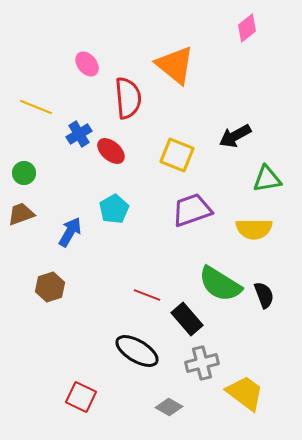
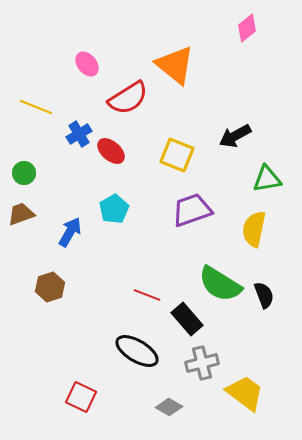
red semicircle: rotated 63 degrees clockwise
yellow semicircle: rotated 102 degrees clockwise
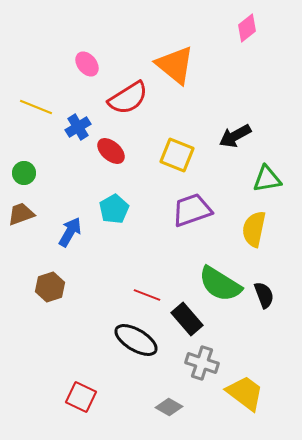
blue cross: moved 1 px left, 7 px up
black ellipse: moved 1 px left, 11 px up
gray cross: rotated 32 degrees clockwise
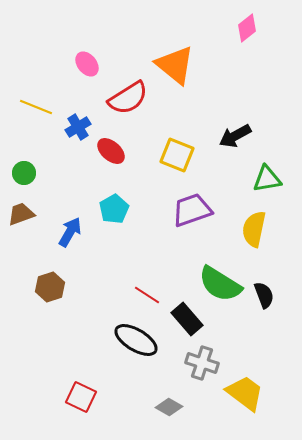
red line: rotated 12 degrees clockwise
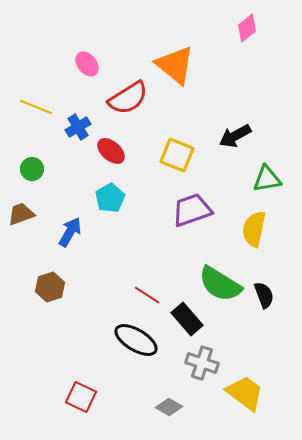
green circle: moved 8 px right, 4 px up
cyan pentagon: moved 4 px left, 11 px up
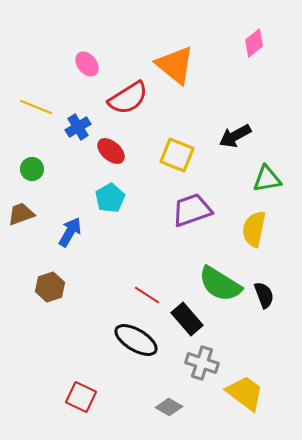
pink diamond: moved 7 px right, 15 px down
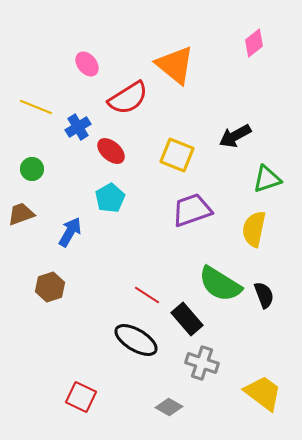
green triangle: rotated 8 degrees counterclockwise
yellow trapezoid: moved 18 px right
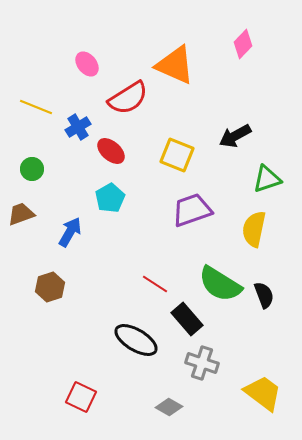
pink diamond: moved 11 px left, 1 px down; rotated 8 degrees counterclockwise
orange triangle: rotated 15 degrees counterclockwise
red line: moved 8 px right, 11 px up
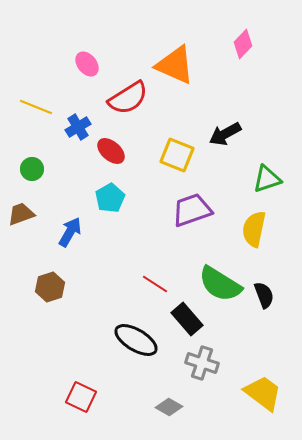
black arrow: moved 10 px left, 2 px up
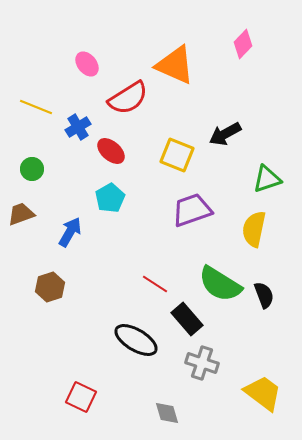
gray diamond: moved 2 px left, 6 px down; rotated 44 degrees clockwise
